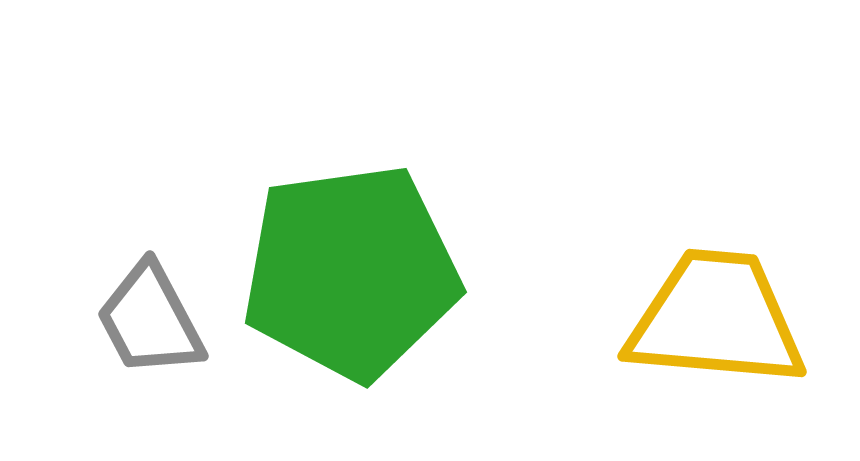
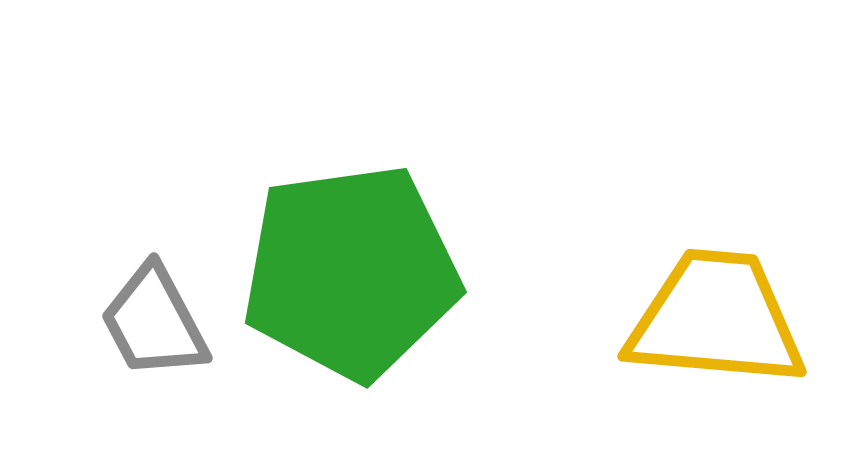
gray trapezoid: moved 4 px right, 2 px down
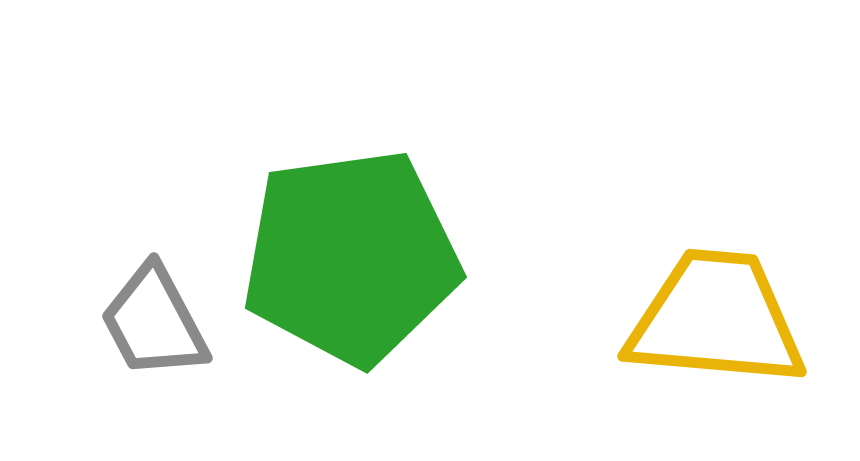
green pentagon: moved 15 px up
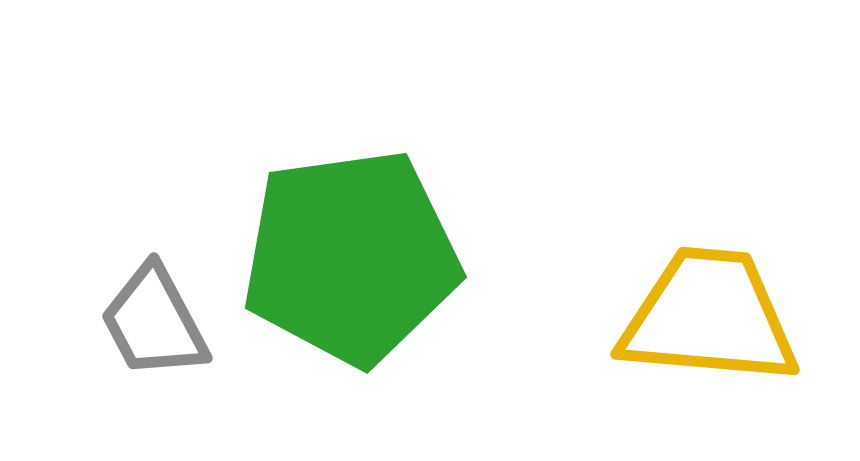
yellow trapezoid: moved 7 px left, 2 px up
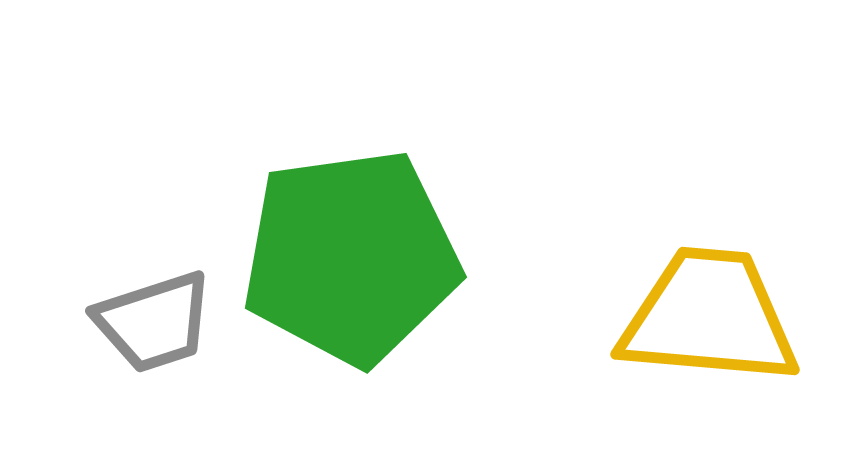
gray trapezoid: rotated 80 degrees counterclockwise
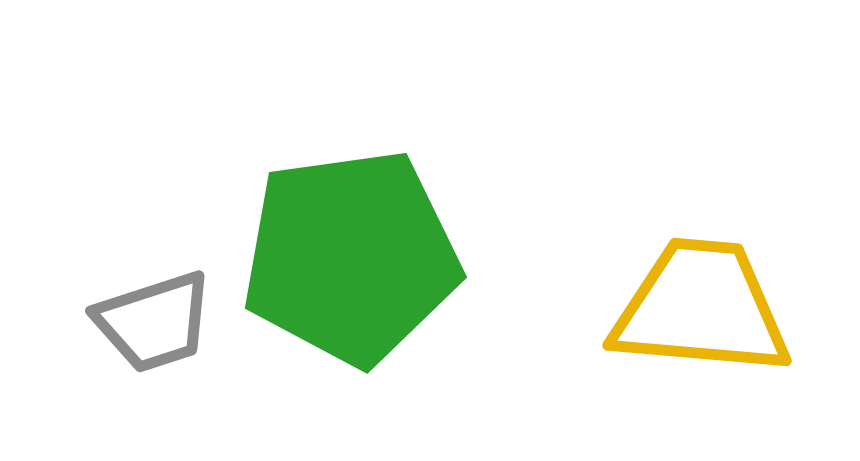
yellow trapezoid: moved 8 px left, 9 px up
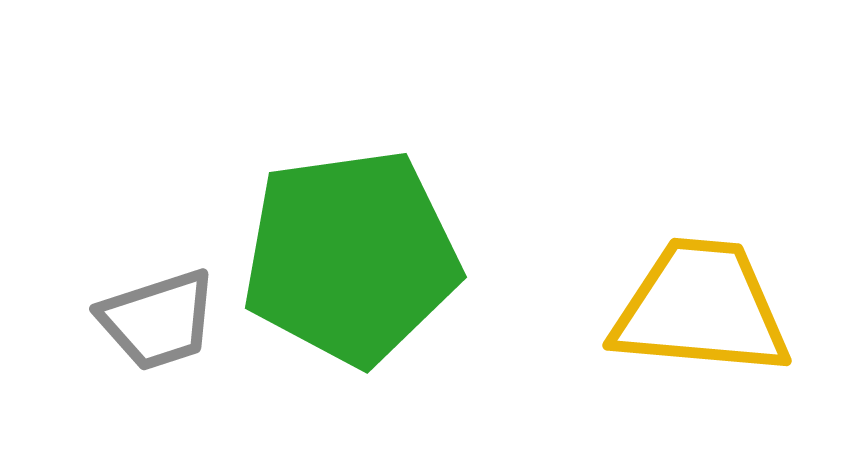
gray trapezoid: moved 4 px right, 2 px up
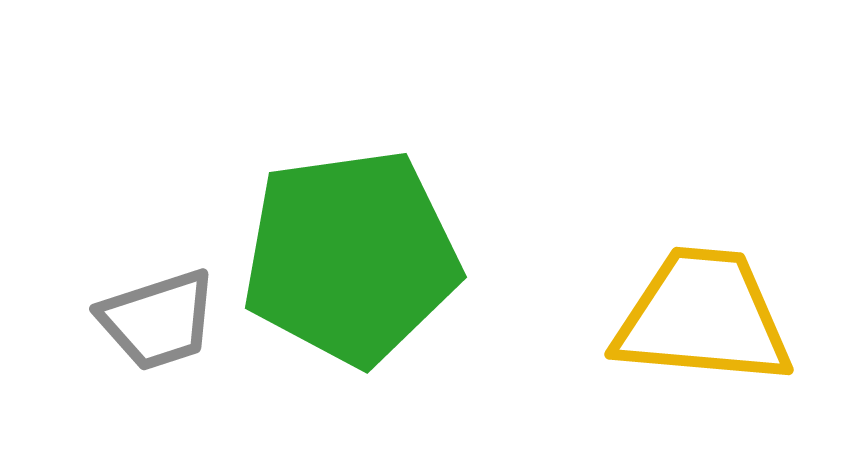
yellow trapezoid: moved 2 px right, 9 px down
